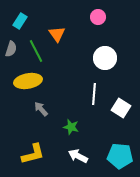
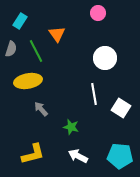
pink circle: moved 4 px up
white line: rotated 15 degrees counterclockwise
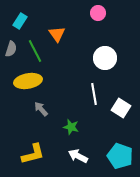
green line: moved 1 px left
cyan pentagon: rotated 15 degrees clockwise
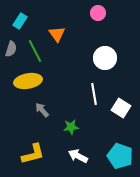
gray arrow: moved 1 px right, 1 px down
green star: rotated 21 degrees counterclockwise
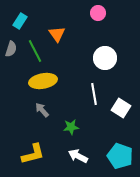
yellow ellipse: moved 15 px right
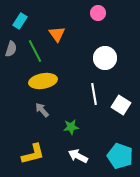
white square: moved 3 px up
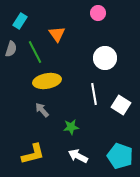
green line: moved 1 px down
yellow ellipse: moved 4 px right
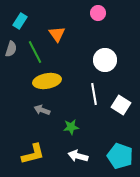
white circle: moved 2 px down
gray arrow: rotated 28 degrees counterclockwise
white arrow: rotated 12 degrees counterclockwise
